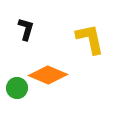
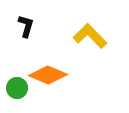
black L-shape: moved 3 px up
yellow L-shape: moved 3 px up; rotated 32 degrees counterclockwise
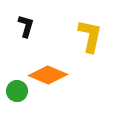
yellow L-shape: rotated 56 degrees clockwise
green circle: moved 3 px down
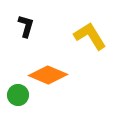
yellow L-shape: rotated 44 degrees counterclockwise
green circle: moved 1 px right, 4 px down
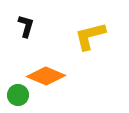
yellow L-shape: rotated 72 degrees counterclockwise
orange diamond: moved 2 px left, 1 px down
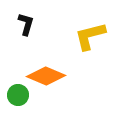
black L-shape: moved 2 px up
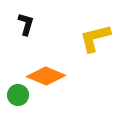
yellow L-shape: moved 5 px right, 2 px down
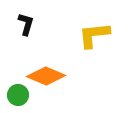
yellow L-shape: moved 1 px left, 3 px up; rotated 8 degrees clockwise
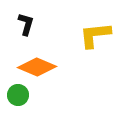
yellow L-shape: moved 1 px right
orange diamond: moved 9 px left, 9 px up
